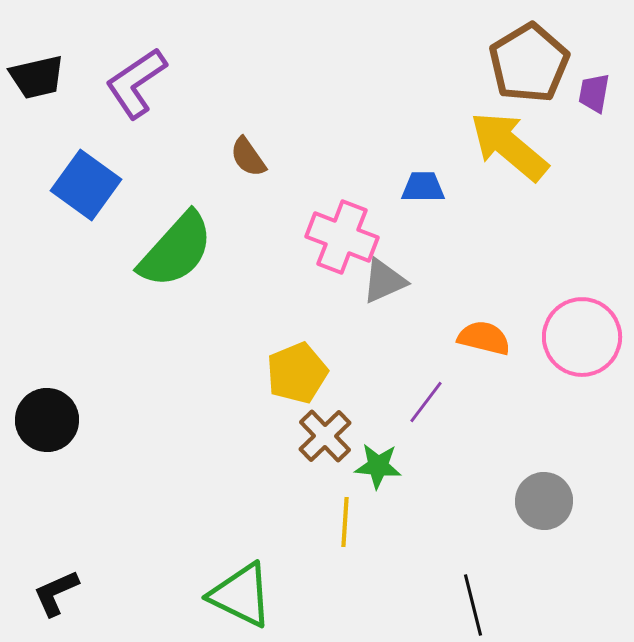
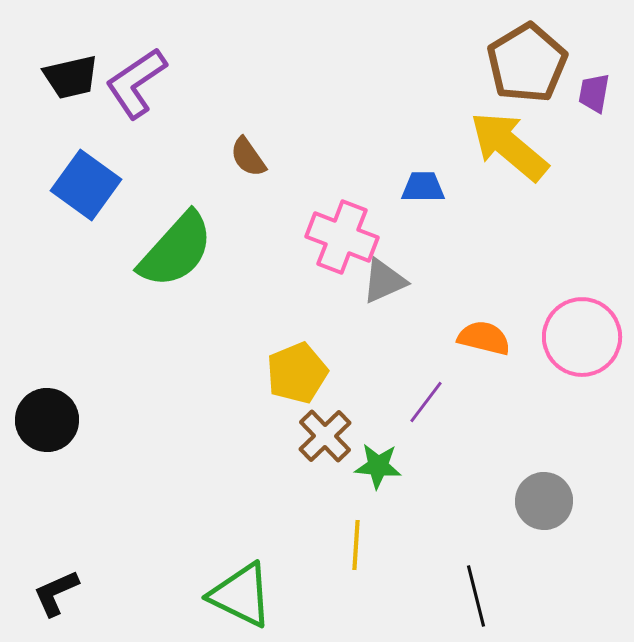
brown pentagon: moved 2 px left
black trapezoid: moved 34 px right
yellow line: moved 11 px right, 23 px down
black line: moved 3 px right, 9 px up
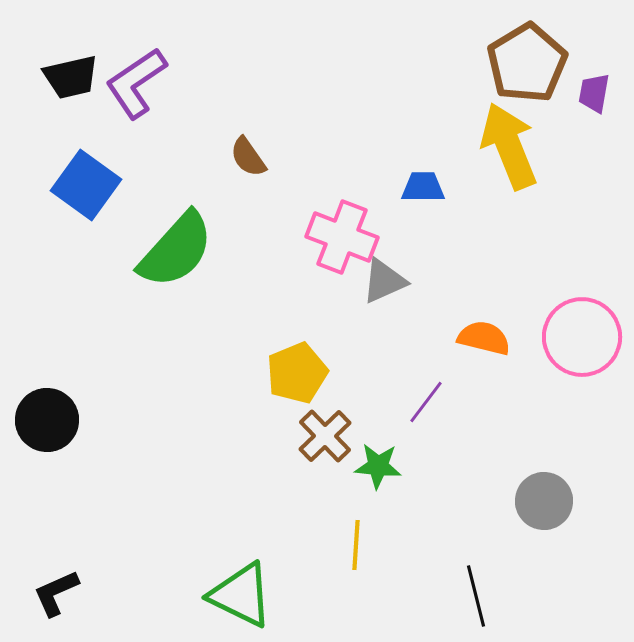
yellow arrow: rotated 28 degrees clockwise
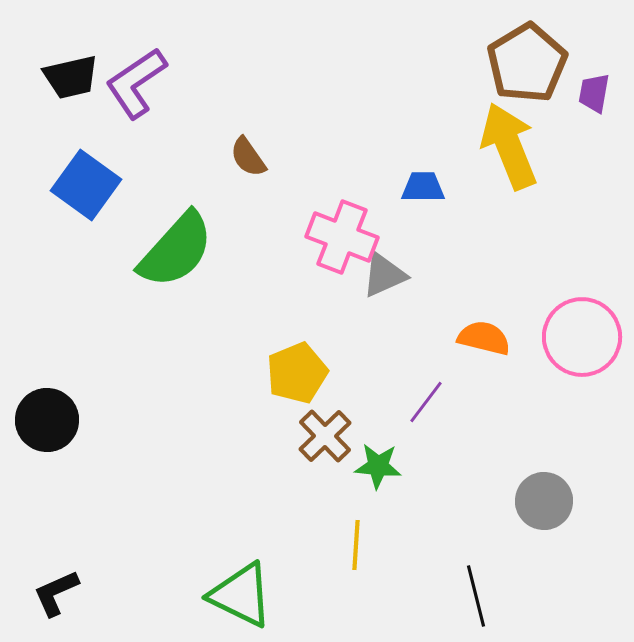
gray triangle: moved 6 px up
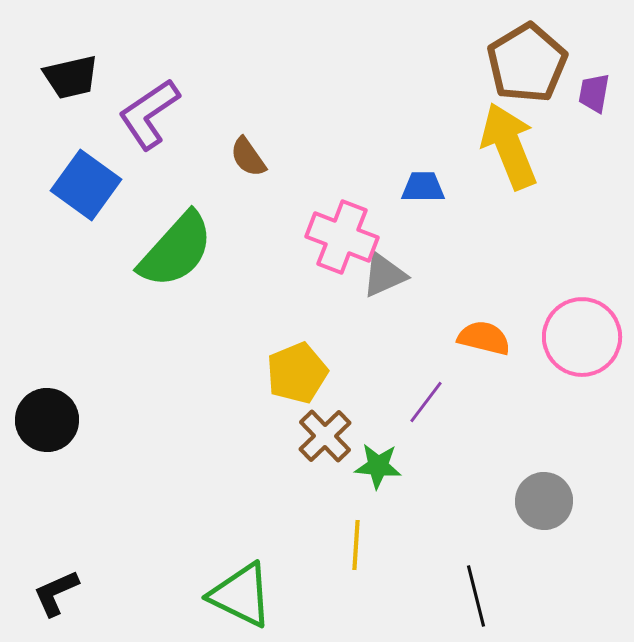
purple L-shape: moved 13 px right, 31 px down
